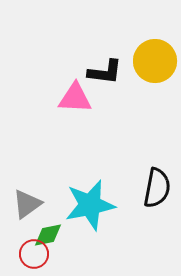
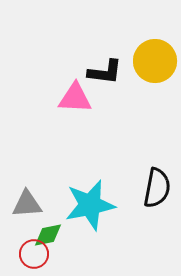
gray triangle: rotated 32 degrees clockwise
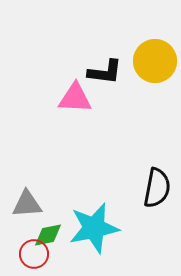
cyan star: moved 4 px right, 23 px down
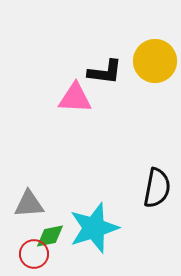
gray triangle: moved 2 px right
cyan star: rotated 6 degrees counterclockwise
green diamond: moved 2 px right, 1 px down
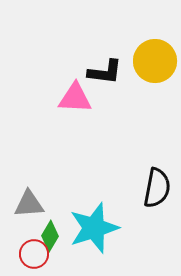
green diamond: rotated 48 degrees counterclockwise
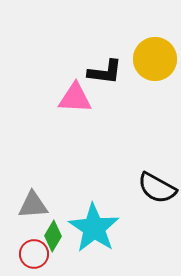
yellow circle: moved 2 px up
black semicircle: rotated 108 degrees clockwise
gray triangle: moved 4 px right, 1 px down
cyan star: rotated 21 degrees counterclockwise
green diamond: moved 3 px right
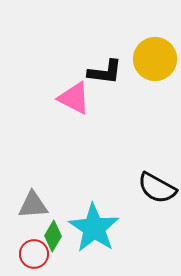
pink triangle: moved 1 px left; rotated 24 degrees clockwise
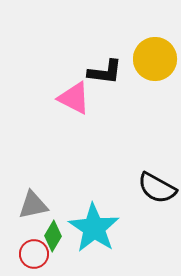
gray triangle: rotated 8 degrees counterclockwise
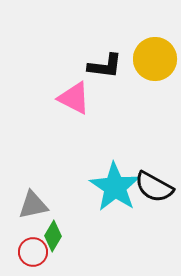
black L-shape: moved 6 px up
black semicircle: moved 3 px left, 1 px up
cyan star: moved 21 px right, 41 px up
red circle: moved 1 px left, 2 px up
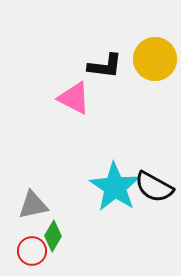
red circle: moved 1 px left, 1 px up
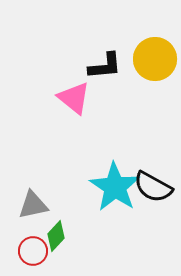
black L-shape: rotated 12 degrees counterclockwise
pink triangle: rotated 12 degrees clockwise
black semicircle: moved 1 px left
green diamond: moved 3 px right; rotated 12 degrees clockwise
red circle: moved 1 px right
